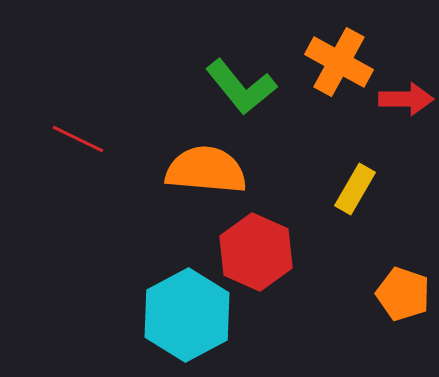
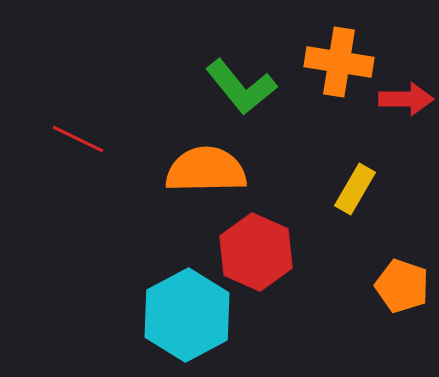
orange cross: rotated 20 degrees counterclockwise
orange semicircle: rotated 6 degrees counterclockwise
orange pentagon: moved 1 px left, 8 px up
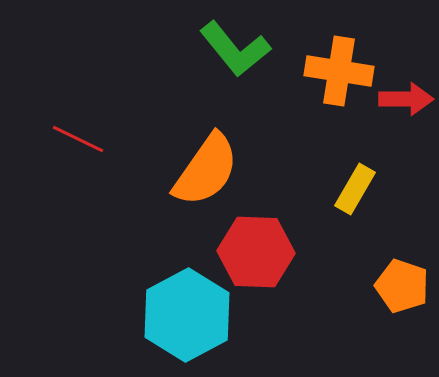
orange cross: moved 9 px down
green L-shape: moved 6 px left, 38 px up
orange semicircle: rotated 126 degrees clockwise
red hexagon: rotated 22 degrees counterclockwise
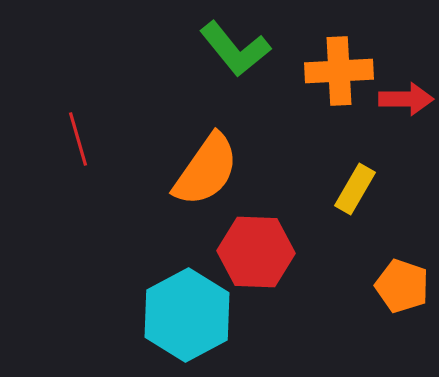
orange cross: rotated 12 degrees counterclockwise
red line: rotated 48 degrees clockwise
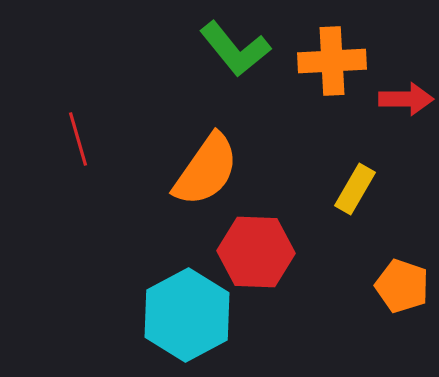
orange cross: moved 7 px left, 10 px up
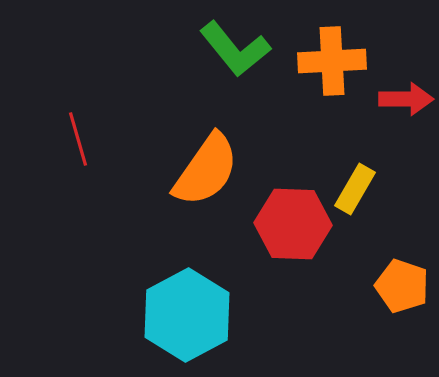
red hexagon: moved 37 px right, 28 px up
